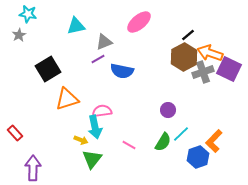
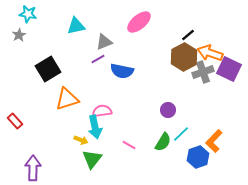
red rectangle: moved 12 px up
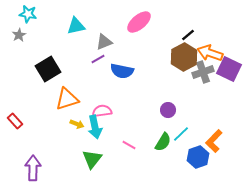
yellow arrow: moved 4 px left, 16 px up
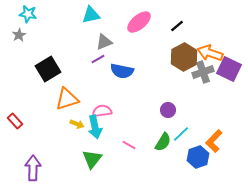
cyan triangle: moved 15 px right, 11 px up
black line: moved 11 px left, 9 px up
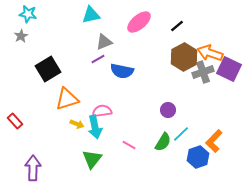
gray star: moved 2 px right, 1 px down
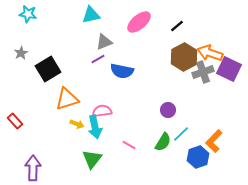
gray star: moved 17 px down
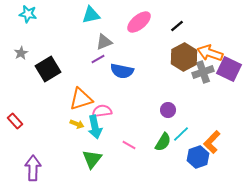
orange triangle: moved 14 px right
orange L-shape: moved 2 px left, 1 px down
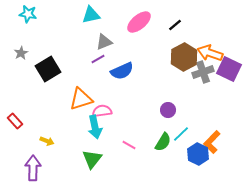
black line: moved 2 px left, 1 px up
blue semicircle: rotated 35 degrees counterclockwise
yellow arrow: moved 30 px left, 17 px down
blue hexagon: moved 3 px up; rotated 15 degrees counterclockwise
